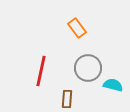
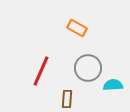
orange rectangle: rotated 24 degrees counterclockwise
red line: rotated 12 degrees clockwise
cyan semicircle: rotated 18 degrees counterclockwise
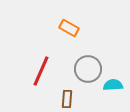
orange rectangle: moved 8 px left
gray circle: moved 1 px down
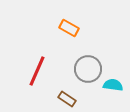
red line: moved 4 px left
cyan semicircle: rotated 12 degrees clockwise
brown rectangle: rotated 60 degrees counterclockwise
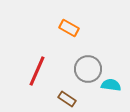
cyan semicircle: moved 2 px left
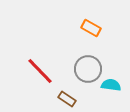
orange rectangle: moved 22 px right
red line: moved 3 px right; rotated 68 degrees counterclockwise
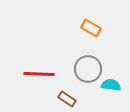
red line: moved 1 px left, 3 px down; rotated 44 degrees counterclockwise
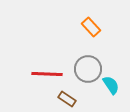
orange rectangle: moved 1 px up; rotated 18 degrees clockwise
red line: moved 8 px right
cyan semicircle: rotated 48 degrees clockwise
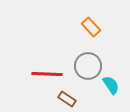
gray circle: moved 3 px up
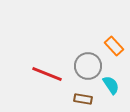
orange rectangle: moved 23 px right, 19 px down
red line: rotated 20 degrees clockwise
brown rectangle: moved 16 px right; rotated 24 degrees counterclockwise
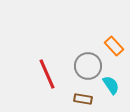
red line: rotated 44 degrees clockwise
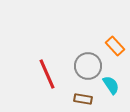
orange rectangle: moved 1 px right
